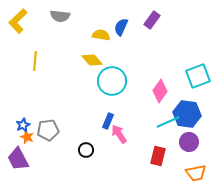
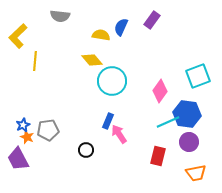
yellow L-shape: moved 15 px down
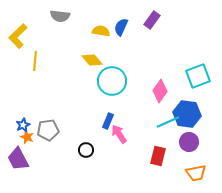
yellow semicircle: moved 4 px up
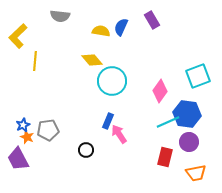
purple rectangle: rotated 66 degrees counterclockwise
red rectangle: moved 7 px right, 1 px down
